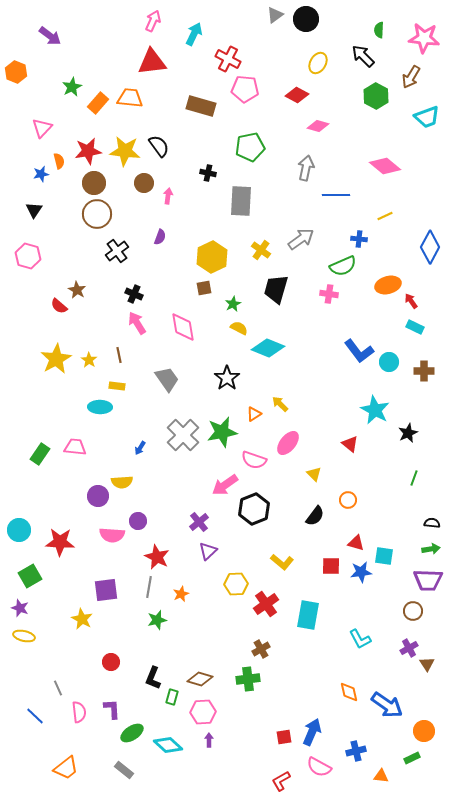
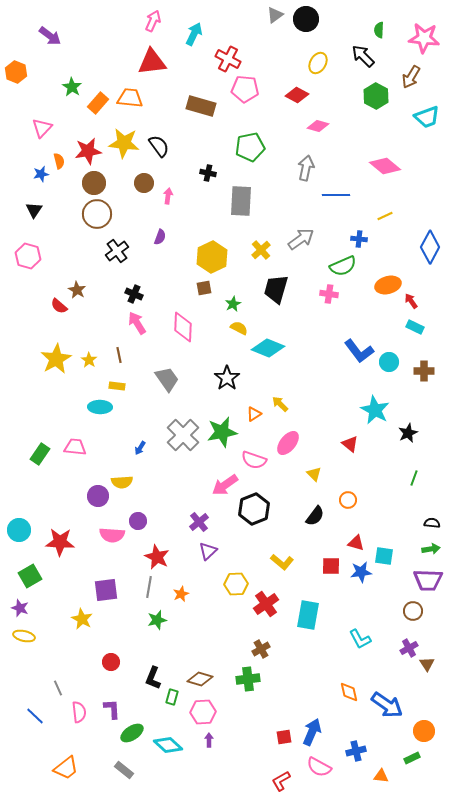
green star at (72, 87): rotated 12 degrees counterclockwise
yellow star at (125, 151): moved 1 px left, 8 px up
yellow cross at (261, 250): rotated 12 degrees clockwise
pink diamond at (183, 327): rotated 12 degrees clockwise
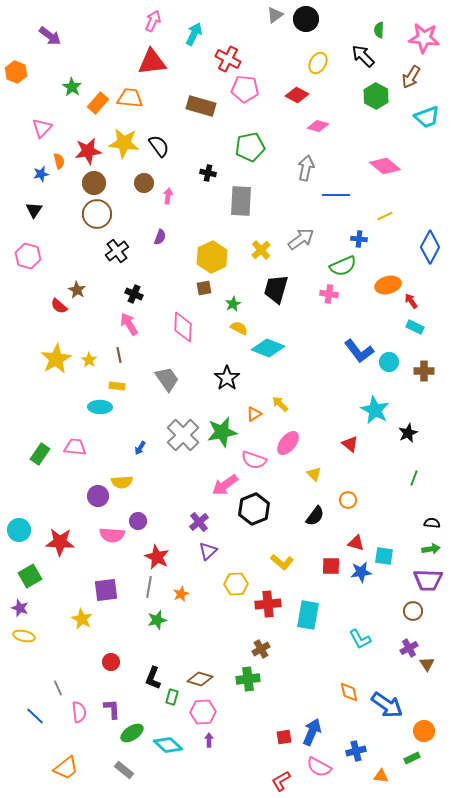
pink arrow at (137, 323): moved 8 px left, 1 px down
red cross at (266, 604): moved 2 px right; rotated 30 degrees clockwise
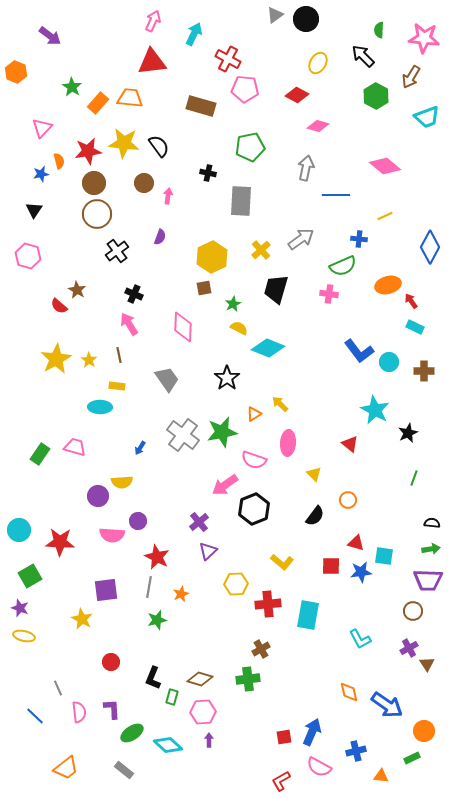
gray cross at (183, 435): rotated 8 degrees counterclockwise
pink ellipse at (288, 443): rotated 35 degrees counterclockwise
pink trapezoid at (75, 447): rotated 10 degrees clockwise
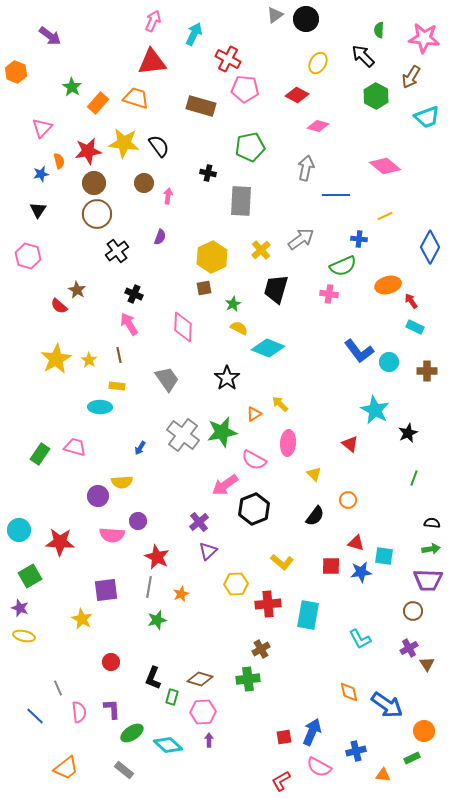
orange trapezoid at (130, 98): moved 6 px right; rotated 12 degrees clockwise
black triangle at (34, 210): moved 4 px right
brown cross at (424, 371): moved 3 px right
pink semicircle at (254, 460): rotated 10 degrees clockwise
orange triangle at (381, 776): moved 2 px right, 1 px up
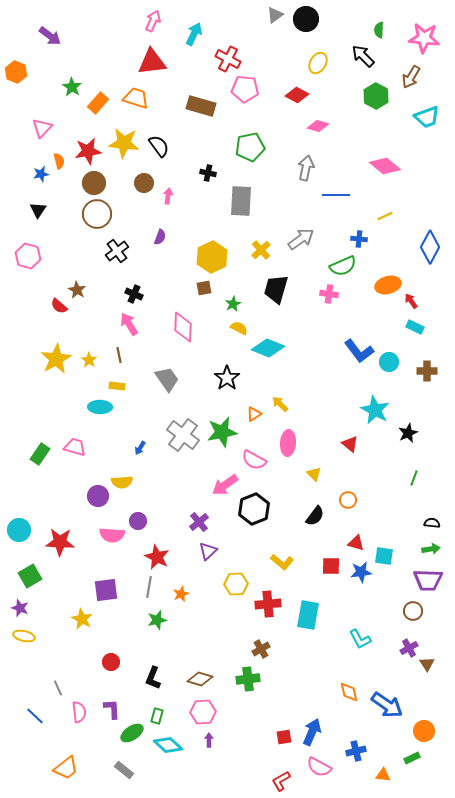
green rectangle at (172, 697): moved 15 px left, 19 px down
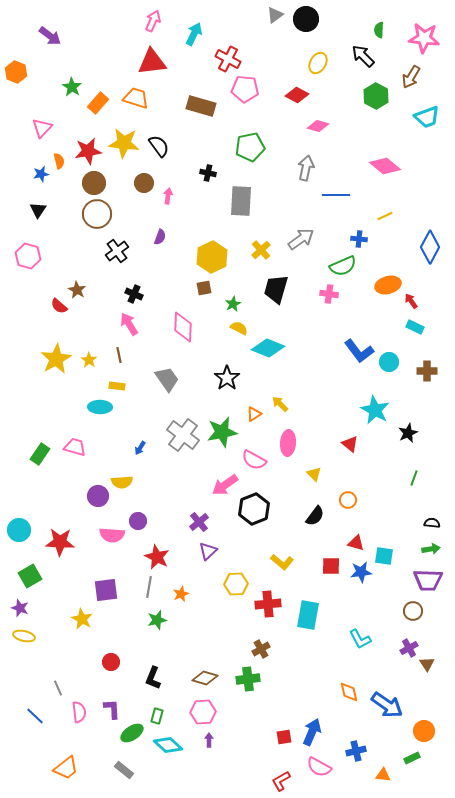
brown diamond at (200, 679): moved 5 px right, 1 px up
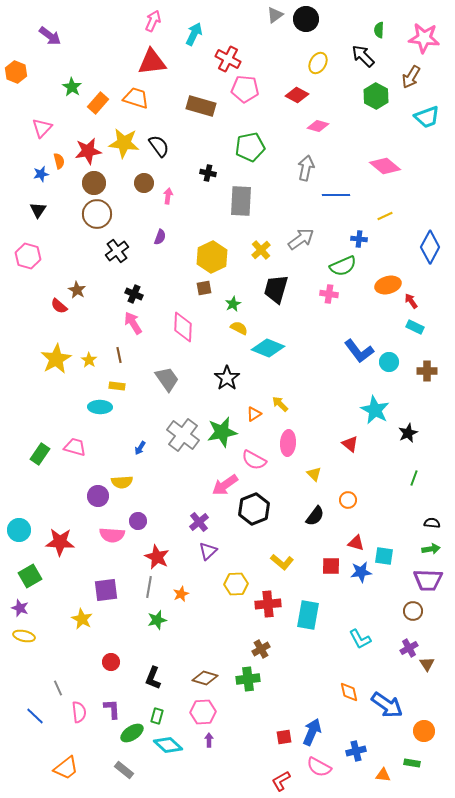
pink arrow at (129, 324): moved 4 px right, 1 px up
green rectangle at (412, 758): moved 5 px down; rotated 35 degrees clockwise
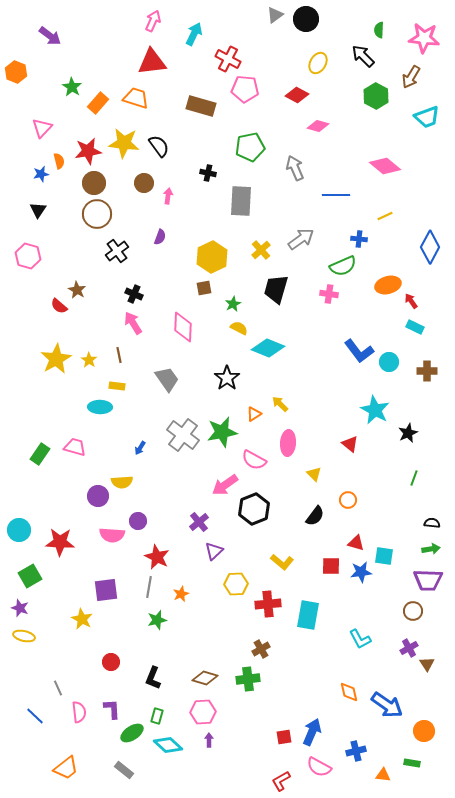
gray arrow at (306, 168): moved 11 px left; rotated 35 degrees counterclockwise
purple triangle at (208, 551): moved 6 px right
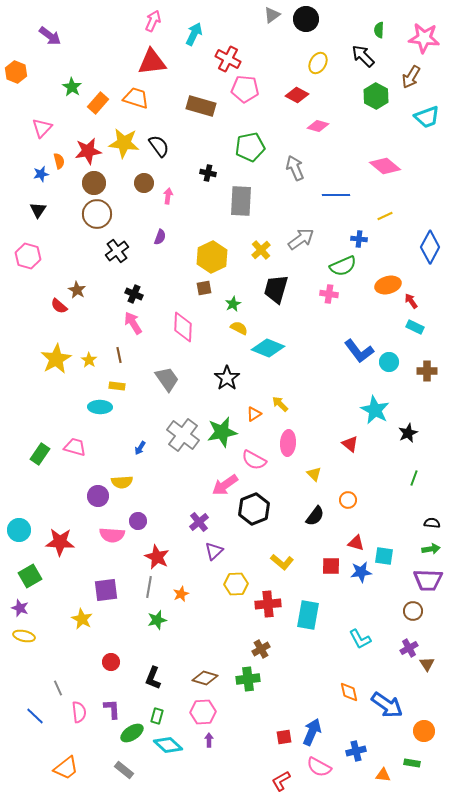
gray triangle at (275, 15): moved 3 px left
